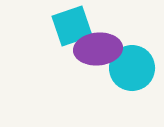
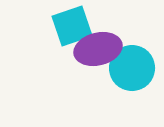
purple ellipse: rotated 9 degrees counterclockwise
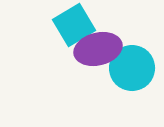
cyan square: moved 2 px right, 1 px up; rotated 12 degrees counterclockwise
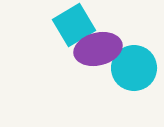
cyan circle: moved 2 px right
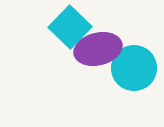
cyan square: moved 4 px left, 2 px down; rotated 15 degrees counterclockwise
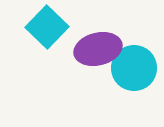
cyan square: moved 23 px left
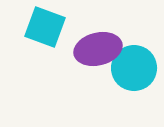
cyan square: moved 2 px left; rotated 24 degrees counterclockwise
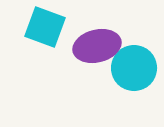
purple ellipse: moved 1 px left, 3 px up
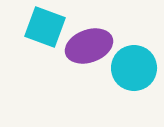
purple ellipse: moved 8 px left; rotated 6 degrees counterclockwise
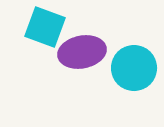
purple ellipse: moved 7 px left, 6 px down; rotated 9 degrees clockwise
